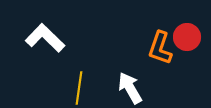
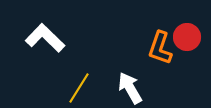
yellow line: rotated 24 degrees clockwise
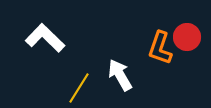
white arrow: moved 10 px left, 13 px up
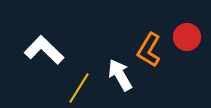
white L-shape: moved 1 px left, 12 px down
orange L-shape: moved 11 px left, 2 px down; rotated 12 degrees clockwise
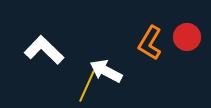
orange L-shape: moved 1 px right, 7 px up
white arrow: moved 14 px left, 4 px up; rotated 32 degrees counterclockwise
yellow line: moved 8 px right, 2 px up; rotated 8 degrees counterclockwise
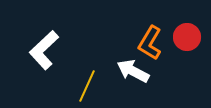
white L-shape: rotated 87 degrees counterclockwise
white arrow: moved 27 px right
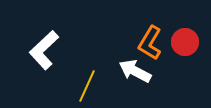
red circle: moved 2 px left, 5 px down
white arrow: moved 2 px right
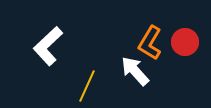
white L-shape: moved 4 px right, 4 px up
white arrow: rotated 20 degrees clockwise
